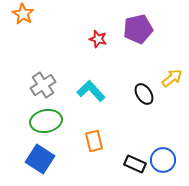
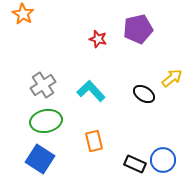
black ellipse: rotated 25 degrees counterclockwise
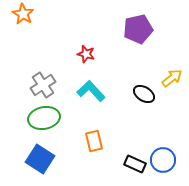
red star: moved 12 px left, 15 px down
green ellipse: moved 2 px left, 3 px up
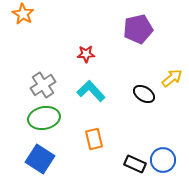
red star: rotated 18 degrees counterclockwise
orange rectangle: moved 2 px up
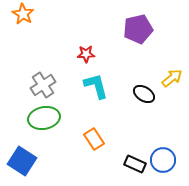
cyan L-shape: moved 5 px right, 5 px up; rotated 28 degrees clockwise
orange rectangle: rotated 20 degrees counterclockwise
blue square: moved 18 px left, 2 px down
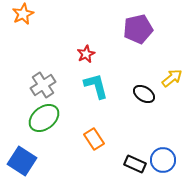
orange star: rotated 15 degrees clockwise
red star: rotated 24 degrees counterclockwise
green ellipse: rotated 28 degrees counterclockwise
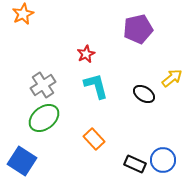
orange rectangle: rotated 10 degrees counterclockwise
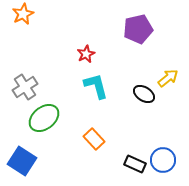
yellow arrow: moved 4 px left
gray cross: moved 18 px left, 2 px down
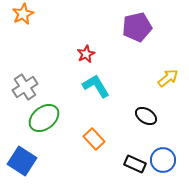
purple pentagon: moved 1 px left, 2 px up
cyan L-shape: rotated 16 degrees counterclockwise
black ellipse: moved 2 px right, 22 px down
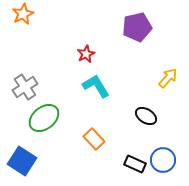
yellow arrow: rotated 10 degrees counterclockwise
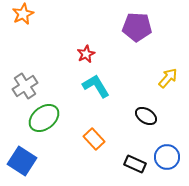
purple pentagon: rotated 16 degrees clockwise
gray cross: moved 1 px up
blue circle: moved 4 px right, 3 px up
